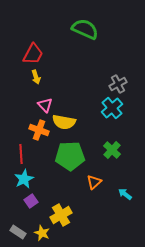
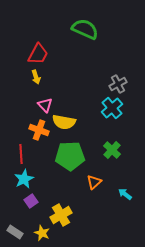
red trapezoid: moved 5 px right
gray rectangle: moved 3 px left
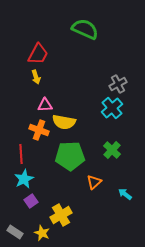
pink triangle: rotated 49 degrees counterclockwise
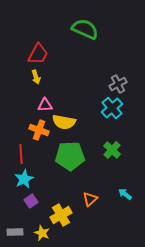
orange triangle: moved 4 px left, 17 px down
gray rectangle: rotated 35 degrees counterclockwise
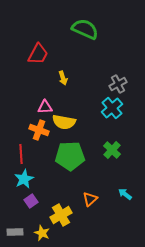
yellow arrow: moved 27 px right, 1 px down
pink triangle: moved 2 px down
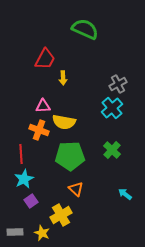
red trapezoid: moved 7 px right, 5 px down
yellow arrow: rotated 16 degrees clockwise
pink triangle: moved 2 px left, 1 px up
orange triangle: moved 14 px left, 10 px up; rotated 35 degrees counterclockwise
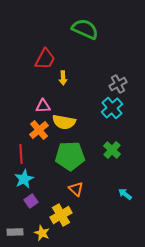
orange cross: rotated 30 degrees clockwise
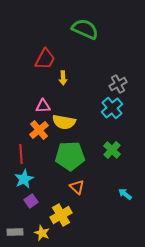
orange triangle: moved 1 px right, 2 px up
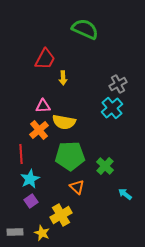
green cross: moved 7 px left, 16 px down
cyan star: moved 6 px right
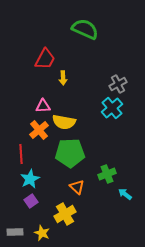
green pentagon: moved 3 px up
green cross: moved 2 px right, 8 px down; rotated 24 degrees clockwise
yellow cross: moved 4 px right, 1 px up
